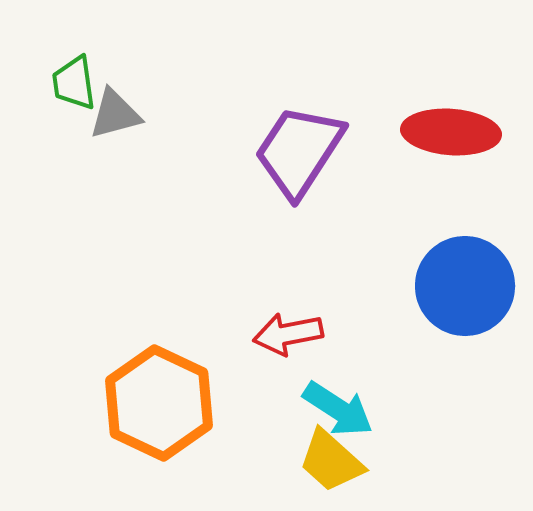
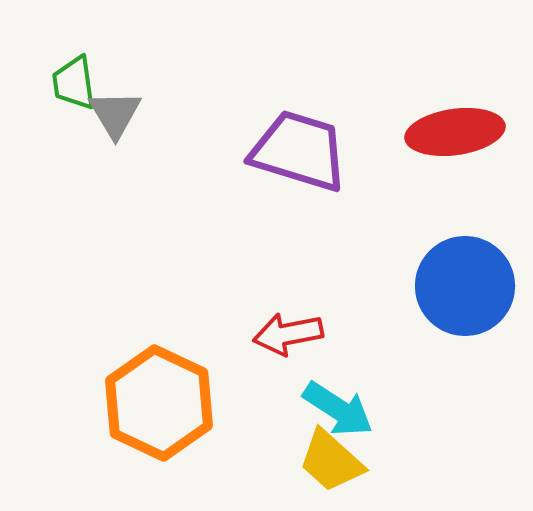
gray triangle: rotated 46 degrees counterclockwise
red ellipse: moved 4 px right; rotated 12 degrees counterclockwise
purple trapezoid: rotated 74 degrees clockwise
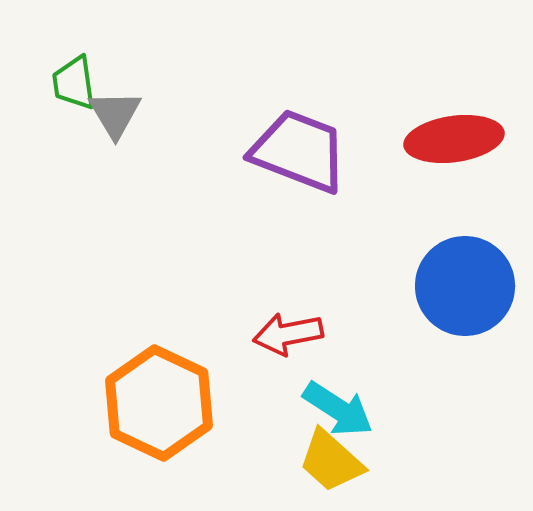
red ellipse: moved 1 px left, 7 px down
purple trapezoid: rotated 4 degrees clockwise
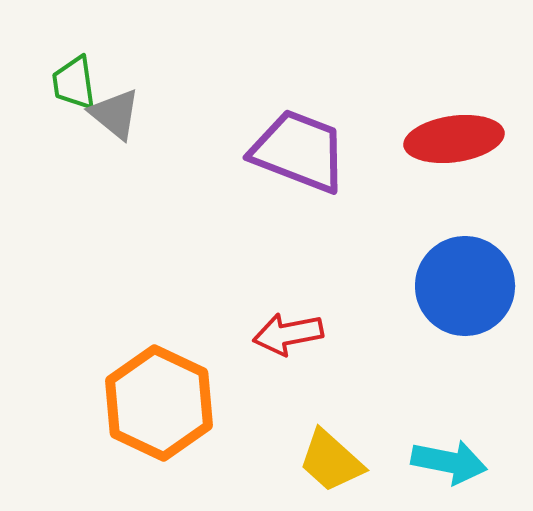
gray triangle: rotated 20 degrees counterclockwise
cyan arrow: moved 111 px right, 53 px down; rotated 22 degrees counterclockwise
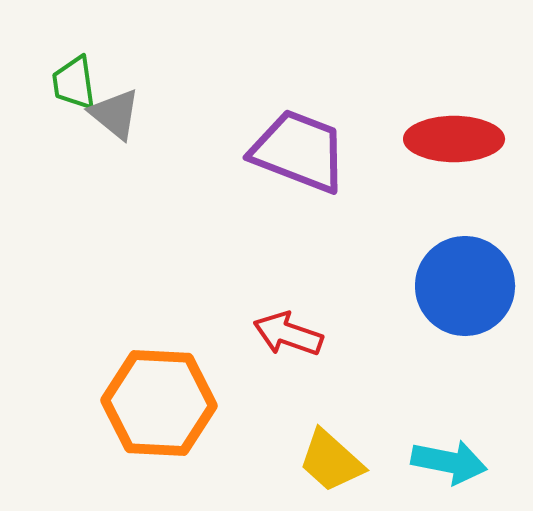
red ellipse: rotated 8 degrees clockwise
red arrow: rotated 30 degrees clockwise
orange hexagon: rotated 22 degrees counterclockwise
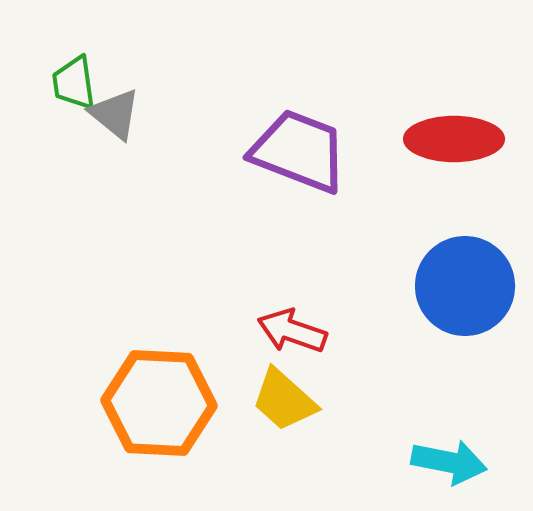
red arrow: moved 4 px right, 3 px up
yellow trapezoid: moved 47 px left, 61 px up
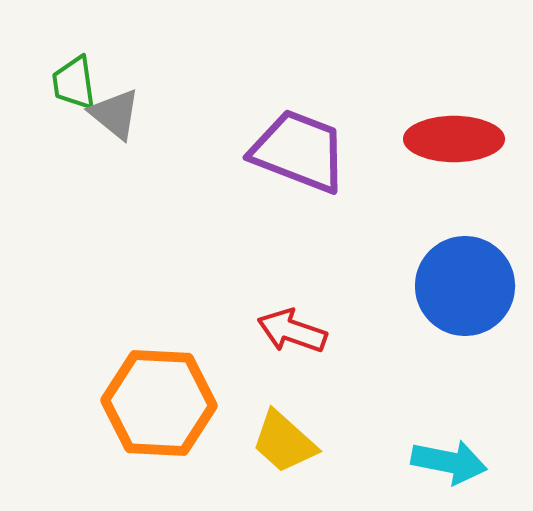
yellow trapezoid: moved 42 px down
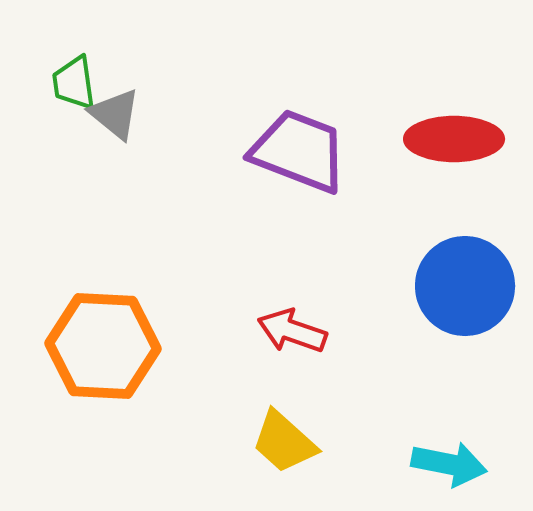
orange hexagon: moved 56 px left, 57 px up
cyan arrow: moved 2 px down
